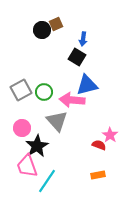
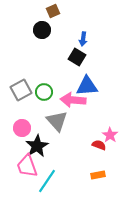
brown square: moved 3 px left, 13 px up
blue triangle: moved 1 px down; rotated 10 degrees clockwise
pink arrow: moved 1 px right
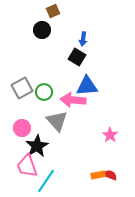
gray square: moved 1 px right, 2 px up
red semicircle: moved 11 px right, 30 px down
cyan line: moved 1 px left
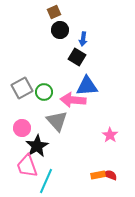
brown square: moved 1 px right, 1 px down
black circle: moved 18 px right
cyan line: rotated 10 degrees counterclockwise
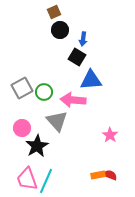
blue triangle: moved 4 px right, 6 px up
pink trapezoid: moved 13 px down
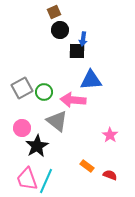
black square: moved 6 px up; rotated 30 degrees counterclockwise
gray triangle: rotated 10 degrees counterclockwise
orange rectangle: moved 11 px left, 9 px up; rotated 48 degrees clockwise
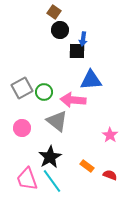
brown square: rotated 32 degrees counterclockwise
black star: moved 13 px right, 11 px down
cyan line: moved 6 px right; rotated 60 degrees counterclockwise
